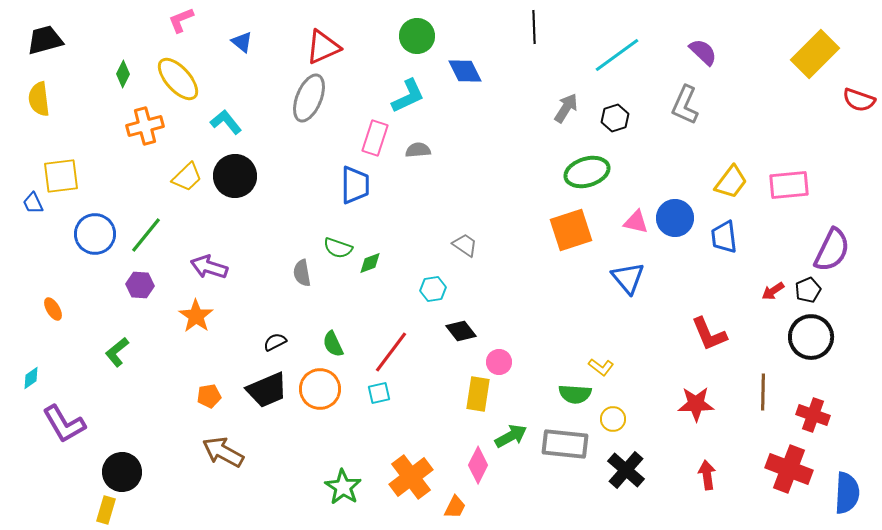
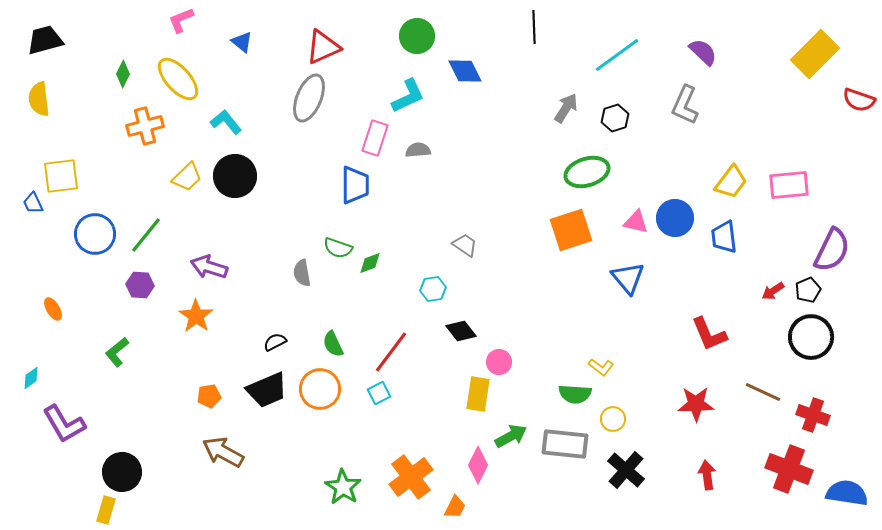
brown line at (763, 392): rotated 66 degrees counterclockwise
cyan square at (379, 393): rotated 15 degrees counterclockwise
blue semicircle at (847, 493): rotated 84 degrees counterclockwise
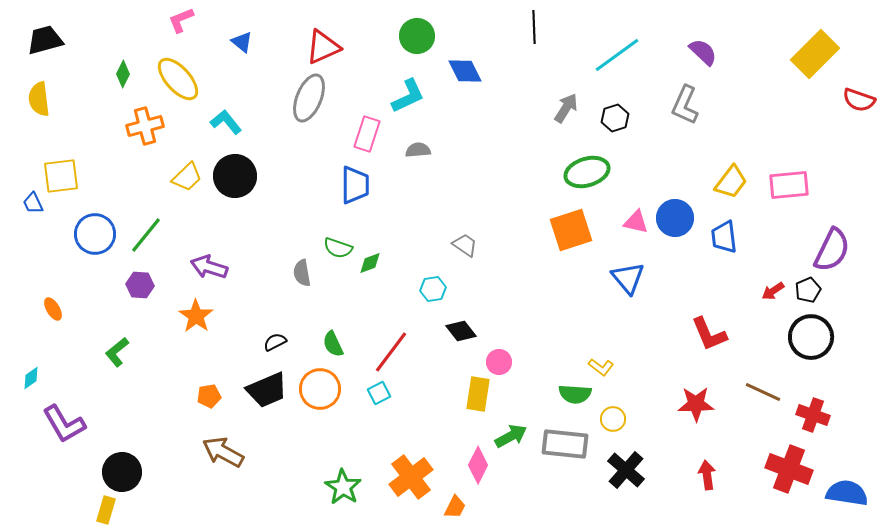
pink rectangle at (375, 138): moved 8 px left, 4 px up
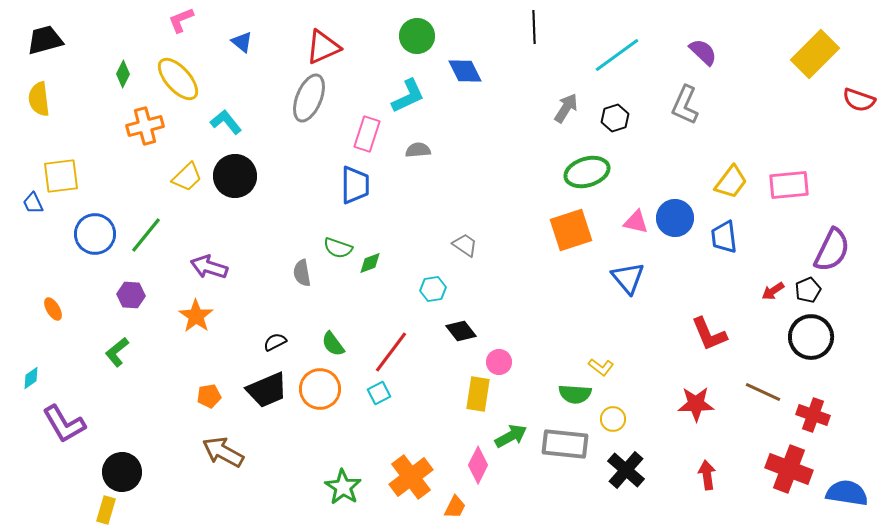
purple hexagon at (140, 285): moved 9 px left, 10 px down
green semicircle at (333, 344): rotated 12 degrees counterclockwise
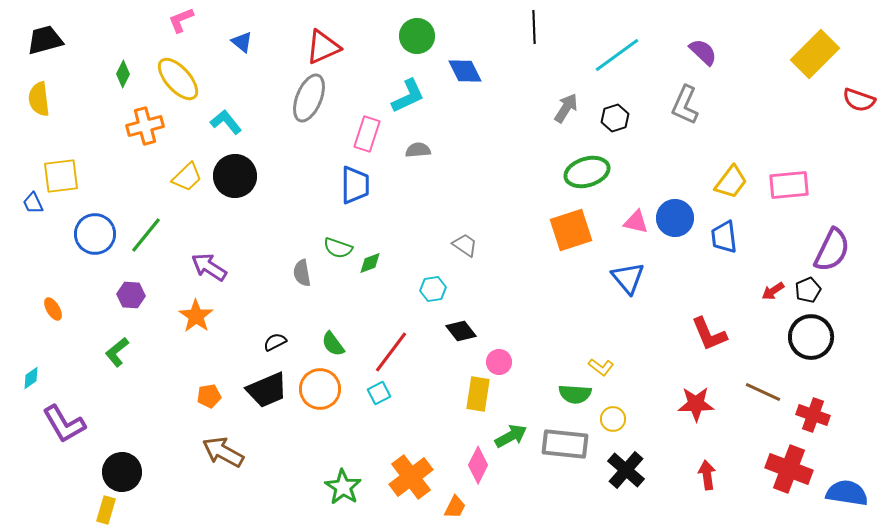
purple arrow at (209, 267): rotated 15 degrees clockwise
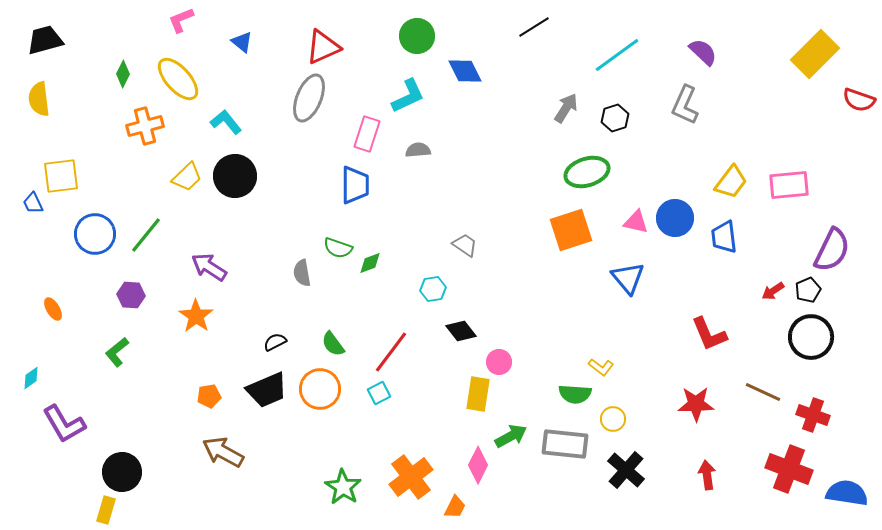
black line at (534, 27): rotated 60 degrees clockwise
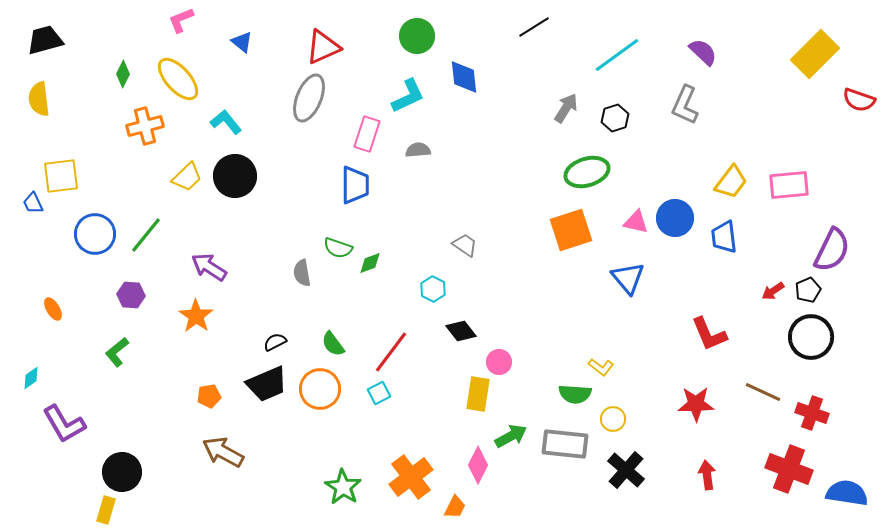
blue diamond at (465, 71): moved 1 px left, 6 px down; rotated 21 degrees clockwise
cyan hexagon at (433, 289): rotated 25 degrees counterclockwise
black trapezoid at (267, 390): moved 6 px up
red cross at (813, 415): moved 1 px left, 2 px up
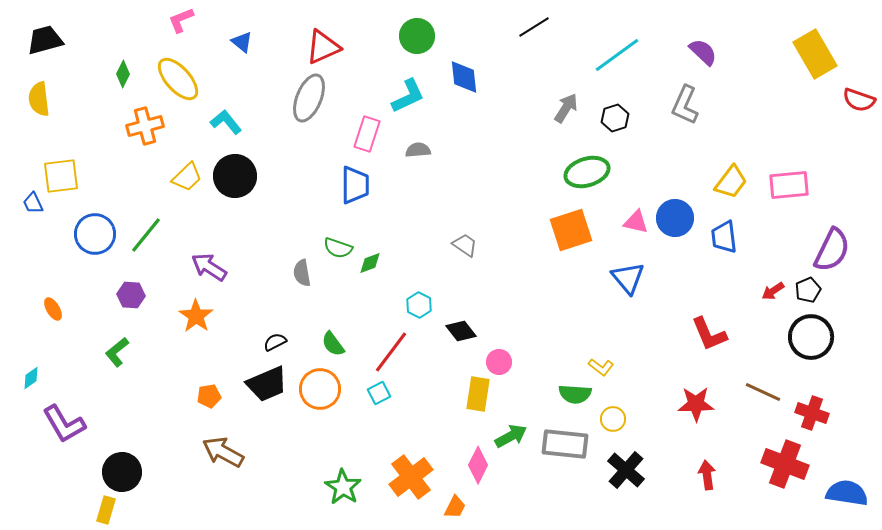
yellow rectangle at (815, 54): rotated 75 degrees counterclockwise
cyan hexagon at (433, 289): moved 14 px left, 16 px down
red cross at (789, 469): moved 4 px left, 5 px up
